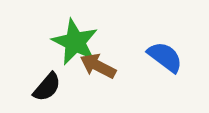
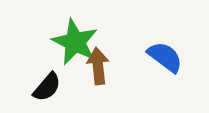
brown arrow: rotated 57 degrees clockwise
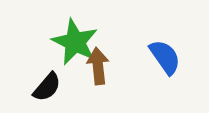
blue semicircle: rotated 18 degrees clockwise
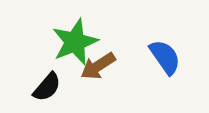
green star: rotated 24 degrees clockwise
brown arrow: rotated 117 degrees counterclockwise
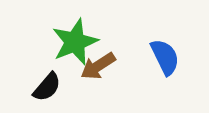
blue semicircle: rotated 9 degrees clockwise
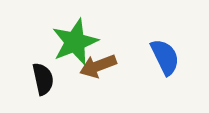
brown arrow: rotated 12 degrees clockwise
black semicircle: moved 4 px left, 8 px up; rotated 52 degrees counterclockwise
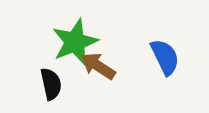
brown arrow: rotated 54 degrees clockwise
black semicircle: moved 8 px right, 5 px down
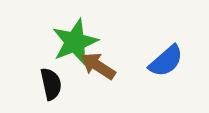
blue semicircle: moved 1 px right, 4 px down; rotated 75 degrees clockwise
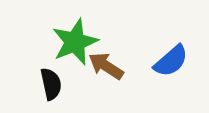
blue semicircle: moved 5 px right
brown arrow: moved 8 px right
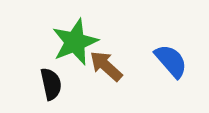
blue semicircle: rotated 90 degrees counterclockwise
brown arrow: rotated 9 degrees clockwise
